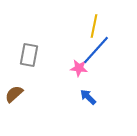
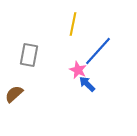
yellow line: moved 21 px left, 2 px up
blue line: moved 2 px right, 1 px down
pink star: moved 1 px left, 2 px down; rotated 18 degrees clockwise
blue arrow: moved 1 px left, 13 px up
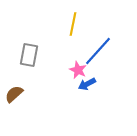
blue arrow: rotated 72 degrees counterclockwise
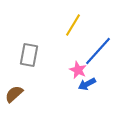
yellow line: moved 1 px down; rotated 20 degrees clockwise
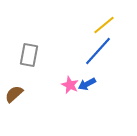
yellow line: moved 31 px right; rotated 20 degrees clockwise
pink star: moved 8 px left, 15 px down
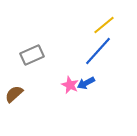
gray rectangle: moved 3 px right; rotated 55 degrees clockwise
blue arrow: moved 1 px left, 1 px up
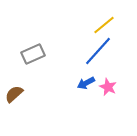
gray rectangle: moved 1 px right, 1 px up
pink star: moved 38 px right, 2 px down
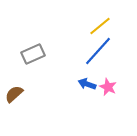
yellow line: moved 4 px left, 1 px down
blue arrow: moved 1 px right, 1 px down; rotated 48 degrees clockwise
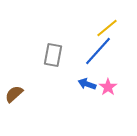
yellow line: moved 7 px right, 2 px down
gray rectangle: moved 20 px right, 1 px down; rotated 55 degrees counterclockwise
pink star: rotated 12 degrees clockwise
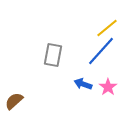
blue line: moved 3 px right
blue arrow: moved 4 px left
brown semicircle: moved 7 px down
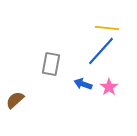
yellow line: rotated 45 degrees clockwise
gray rectangle: moved 2 px left, 9 px down
pink star: moved 1 px right
brown semicircle: moved 1 px right, 1 px up
